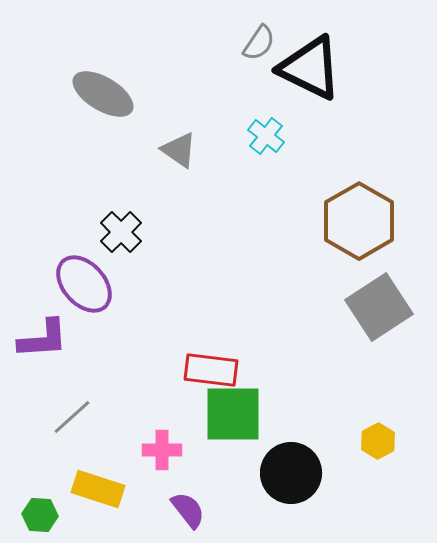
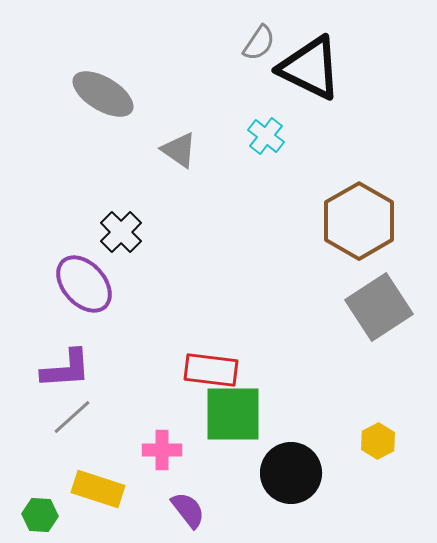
purple L-shape: moved 23 px right, 30 px down
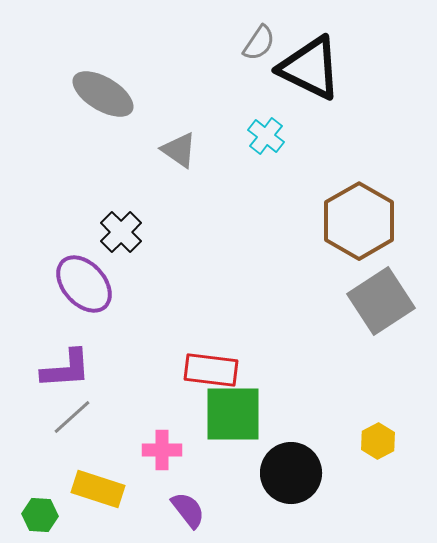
gray square: moved 2 px right, 6 px up
